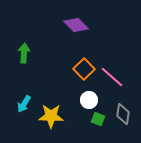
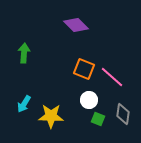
orange square: rotated 25 degrees counterclockwise
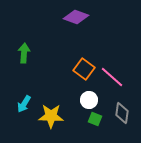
purple diamond: moved 8 px up; rotated 25 degrees counterclockwise
orange square: rotated 15 degrees clockwise
gray diamond: moved 1 px left, 1 px up
green square: moved 3 px left
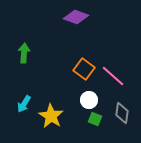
pink line: moved 1 px right, 1 px up
yellow star: rotated 30 degrees clockwise
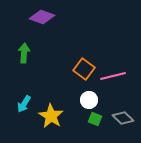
purple diamond: moved 34 px left
pink line: rotated 55 degrees counterclockwise
gray diamond: moved 1 px right, 5 px down; rotated 55 degrees counterclockwise
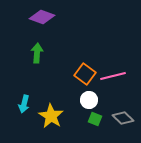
green arrow: moved 13 px right
orange square: moved 1 px right, 5 px down
cyan arrow: rotated 18 degrees counterclockwise
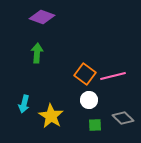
green square: moved 6 px down; rotated 24 degrees counterclockwise
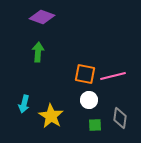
green arrow: moved 1 px right, 1 px up
orange square: rotated 25 degrees counterclockwise
gray diamond: moved 3 px left; rotated 55 degrees clockwise
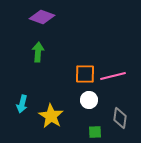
orange square: rotated 10 degrees counterclockwise
cyan arrow: moved 2 px left
green square: moved 7 px down
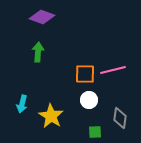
pink line: moved 6 px up
